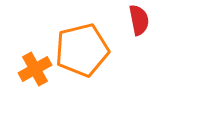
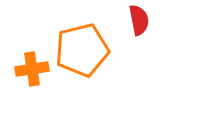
orange cross: moved 3 px left; rotated 20 degrees clockwise
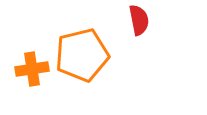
orange pentagon: moved 5 px down
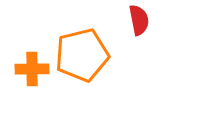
orange cross: rotated 8 degrees clockwise
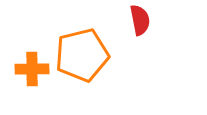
red semicircle: moved 1 px right
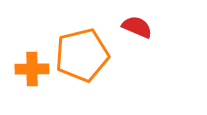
red semicircle: moved 3 px left, 7 px down; rotated 56 degrees counterclockwise
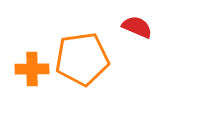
orange pentagon: moved 4 px down; rotated 6 degrees clockwise
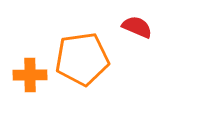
orange cross: moved 2 px left, 6 px down
